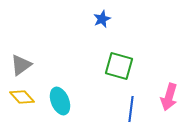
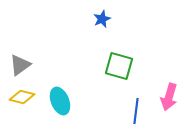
gray triangle: moved 1 px left
yellow diamond: rotated 35 degrees counterclockwise
blue line: moved 5 px right, 2 px down
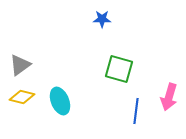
blue star: rotated 24 degrees clockwise
green square: moved 3 px down
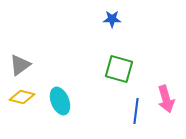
blue star: moved 10 px right
pink arrow: moved 3 px left, 2 px down; rotated 32 degrees counterclockwise
